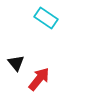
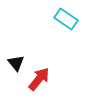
cyan rectangle: moved 20 px right, 1 px down
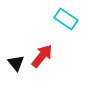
red arrow: moved 3 px right, 23 px up
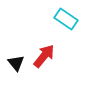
red arrow: moved 2 px right
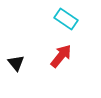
red arrow: moved 17 px right
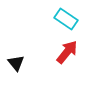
red arrow: moved 6 px right, 4 px up
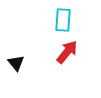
cyan rectangle: moved 3 px left, 1 px down; rotated 60 degrees clockwise
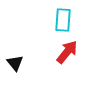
black triangle: moved 1 px left
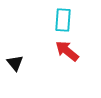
red arrow: moved 1 px up; rotated 90 degrees counterclockwise
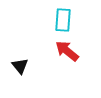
black triangle: moved 5 px right, 3 px down
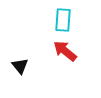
red arrow: moved 2 px left
